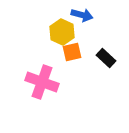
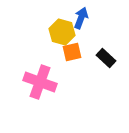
blue arrow: moved 1 px left, 3 px down; rotated 85 degrees counterclockwise
yellow hexagon: rotated 10 degrees counterclockwise
pink cross: moved 2 px left
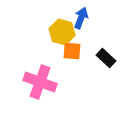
orange square: moved 1 px up; rotated 18 degrees clockwise
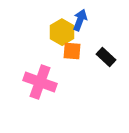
blue arrow: moved 1 px left, 2 px down
yellow hexagon: rotated 15 degrees clockwise
black rectangle: moved 1 px up
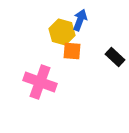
yellow hexagon: rotated 15 degrees counterclockwise
black rectangle: moved 9 px right
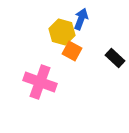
blue arrow: moved 1 px right, 1 px up
orange square: rotated 24 degrees clockwise
black rectangle: moved 1 px down
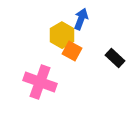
yellow hexagon: moved 3 px down; rotated 15 degrees clockwise
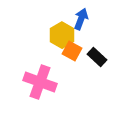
black rectangle: moved 18 px left, 1 px up
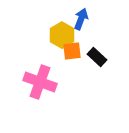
orange square: rotated 36 degrees counterclockwise
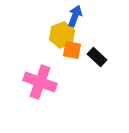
blue arrow: moved 6 px left, 3 px up
yellow hexagon: rotated 10 degrees clockwise
orange square: moved 1 px up; rotated 18 degrees clockwise
